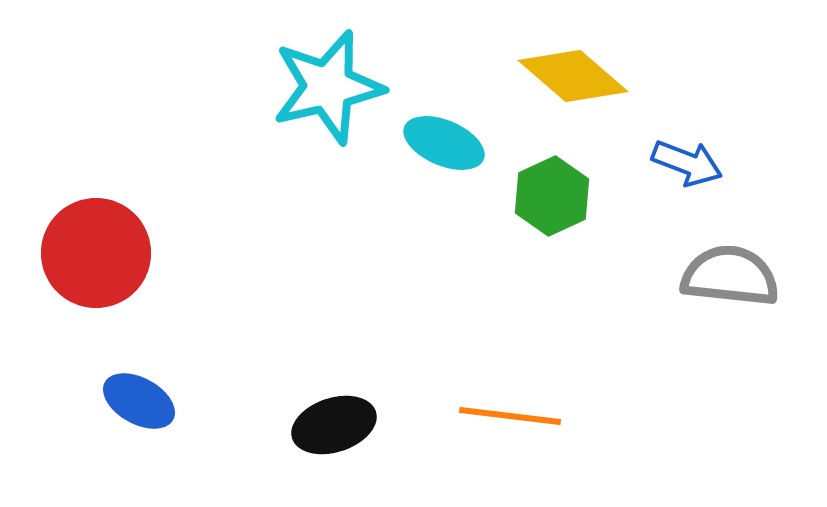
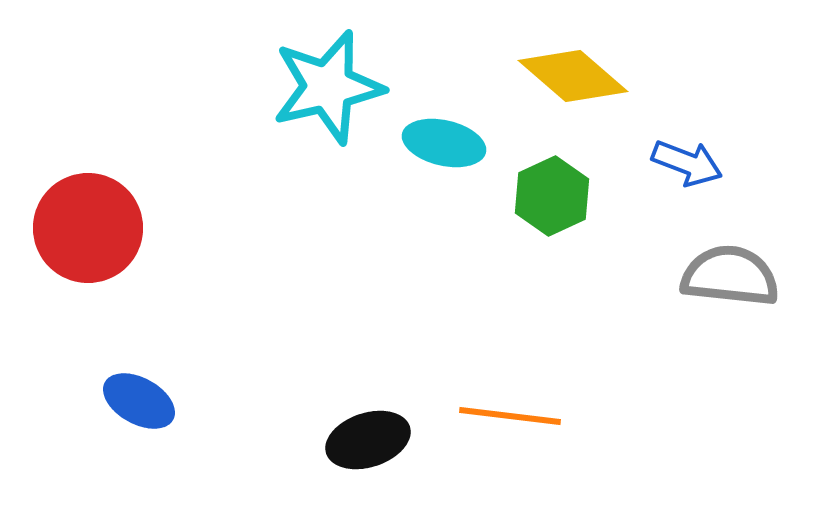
cyan ellipse: rotated 10 degrees counterclockwise
red circle: moved 8 px left, 25 px up
black ellipse: moved 34 px right, 15 px down
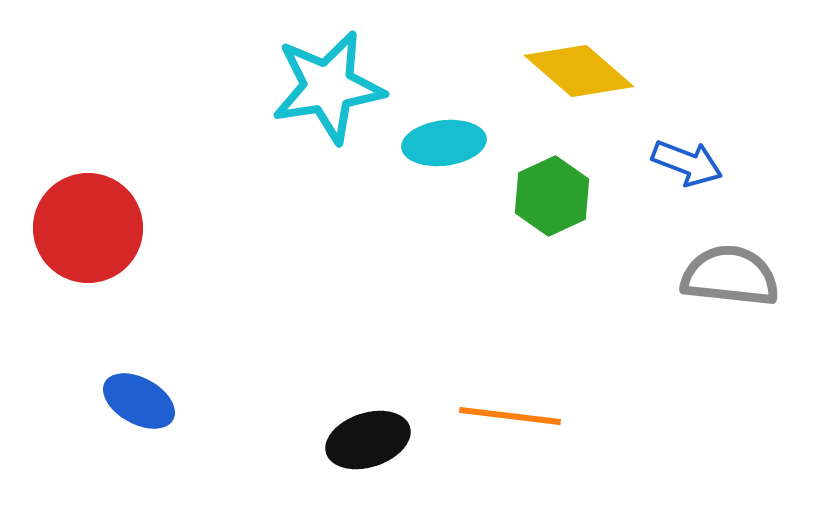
yellow diamond: moved 6 px right, 5 px up
cyan star: rotated 4 degrees clockwise
cyan ellipse: rotated 20 degrees counterclockwise
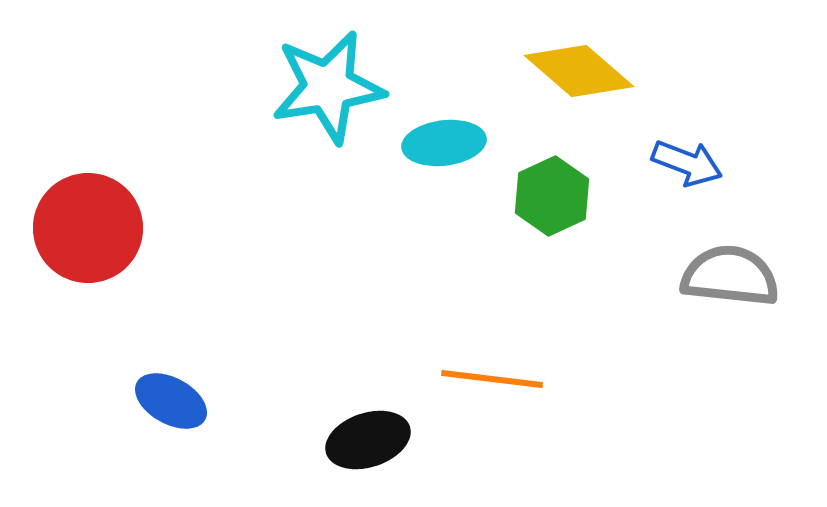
blue ellipse: moved 32 px right
orange line: moved 18 px left, 37 px up
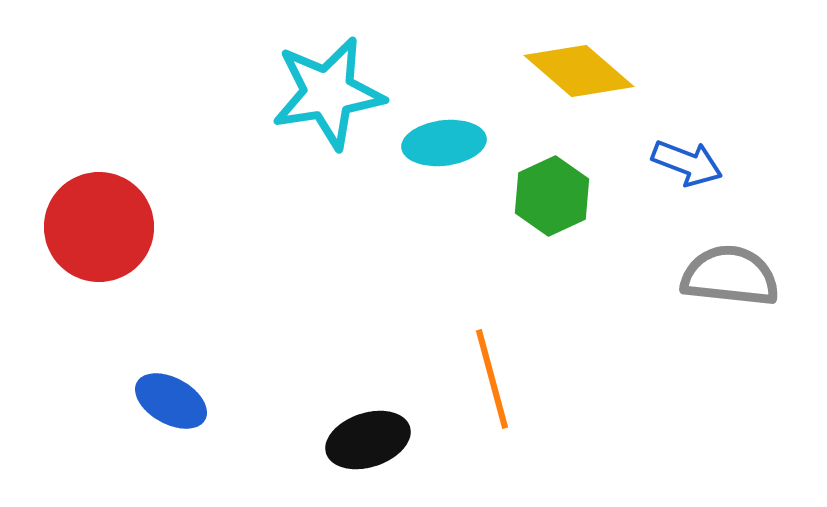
cyan star: moved 6 px down
red circle: moved 11 px right, 1 px up
orange line: rotated 68 degrees clockwise
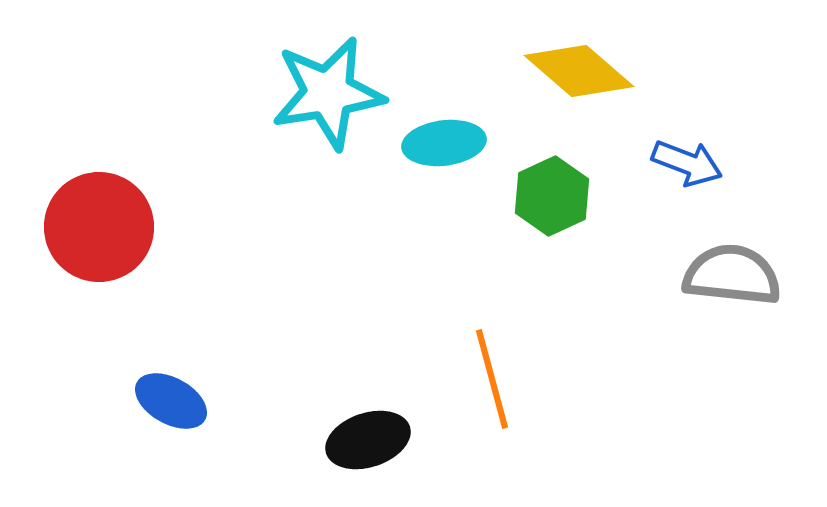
gray semicircle: moved 2 px right, 1 px up
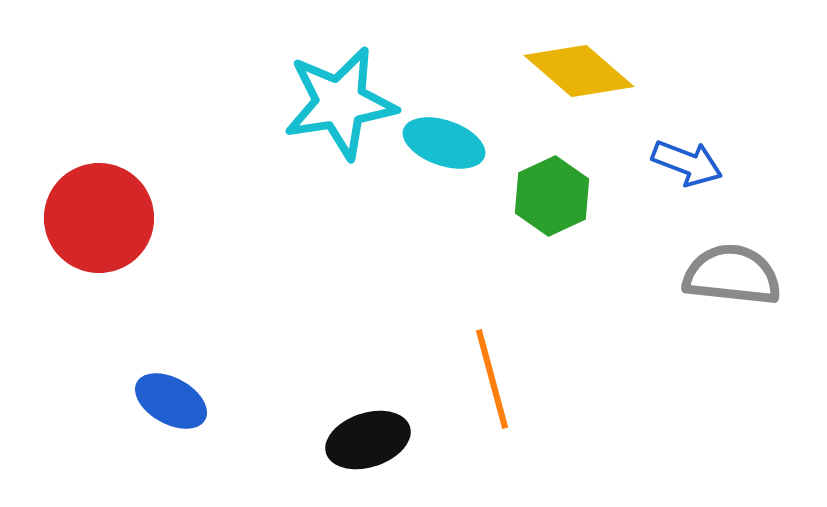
cyan star: moved 12 px right, 10 px down
cyan ellipse: rotated 26 degrees clockwise
red circle: moved 9 px up
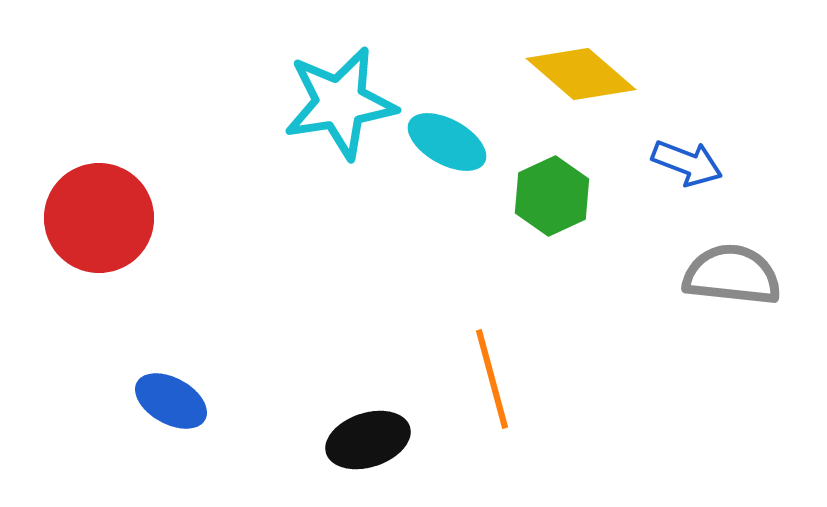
yellow diamond: moved 2 px right, 3 px down
cyan ellipse: moved 3 px right, 1 px up; rotated 10 degrees clockwise
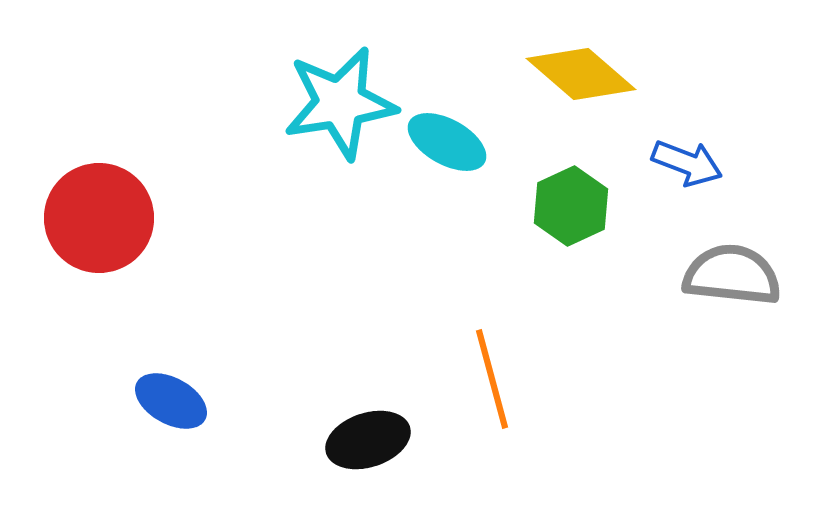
green hexagon: moved 19 px right, 10 px down
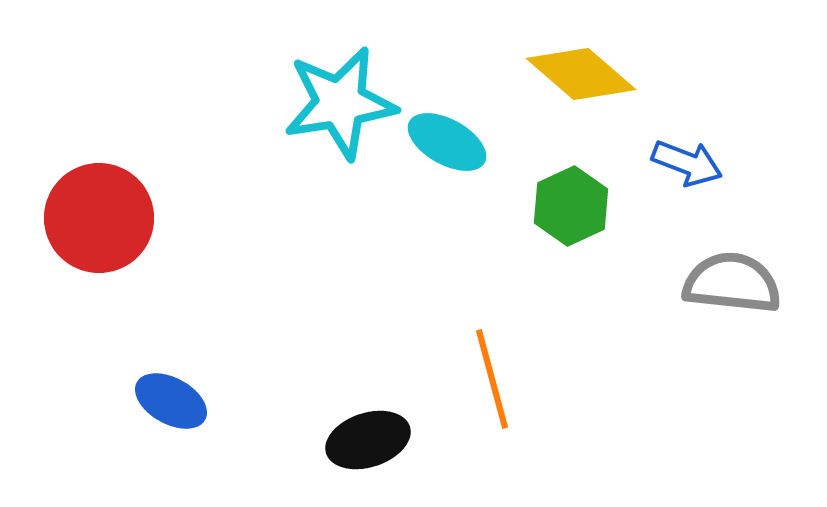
gray semicircle: moved 8 px down
